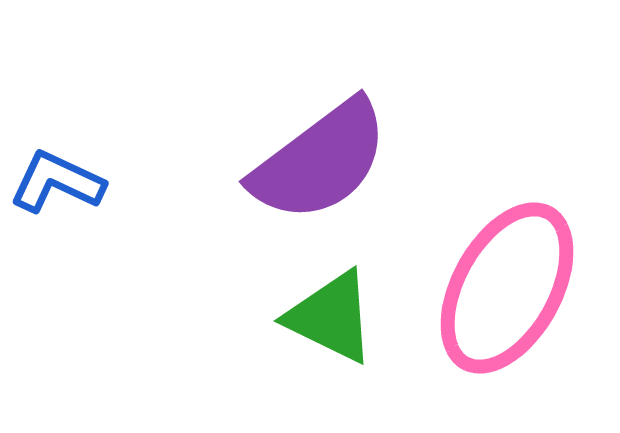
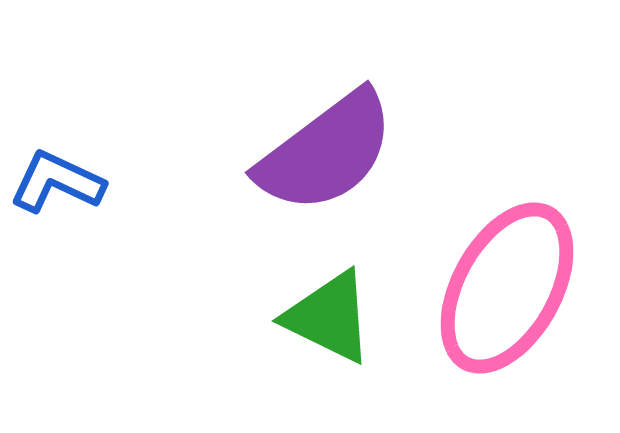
purple semicircle: moved 6 px right, 9 px up
green triangle: moved 2 px left
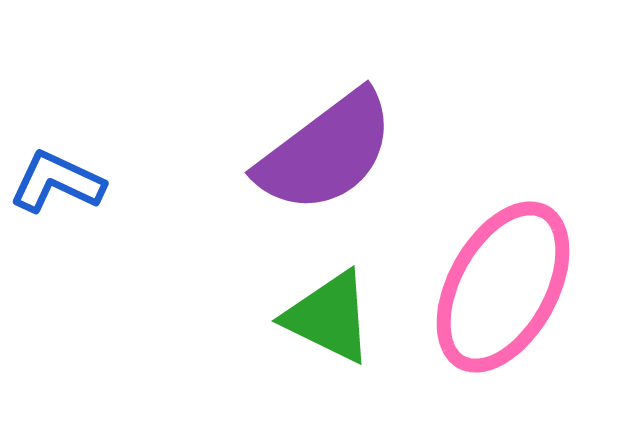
pink ellipse: moved 4 px left, 1 px up
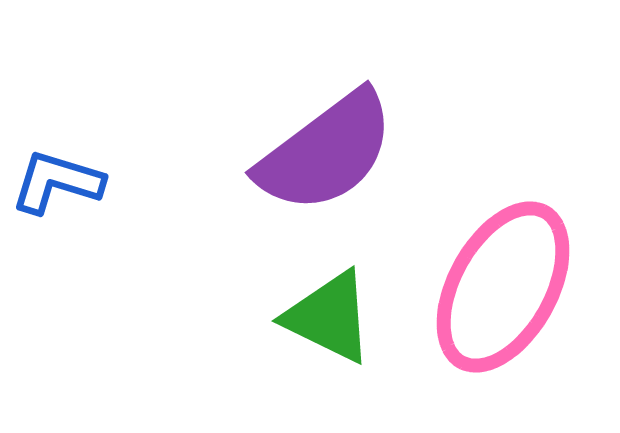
blue L-shape: rotated 8 degrees counterclockwise
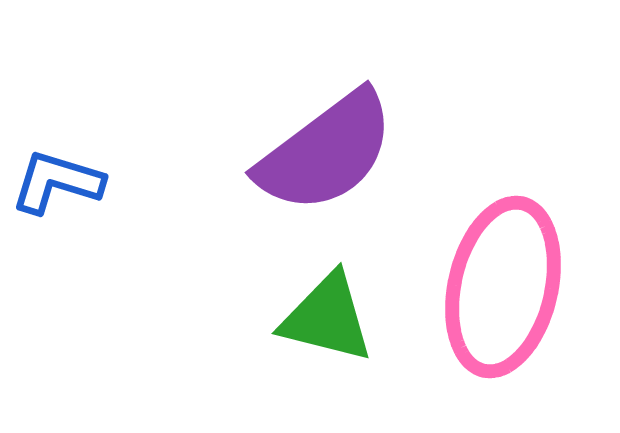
pink ellipse: rotated 16 degrees counterclockwise
green triangle: moved 2 px left, 1 px down; rotated 12 degrees counterclockwise
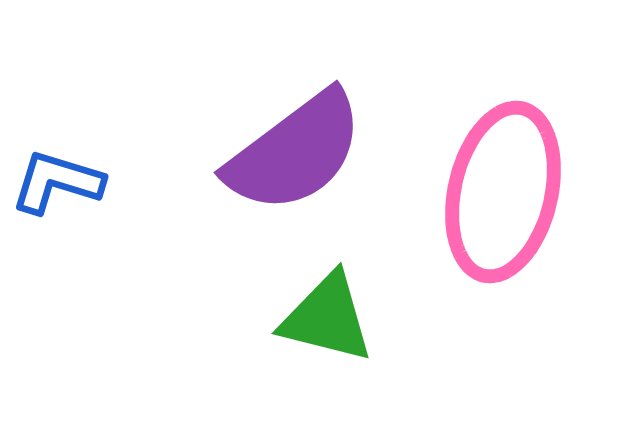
purple semicircle: moved 31 px left
pink ellipse: moved 95 px up
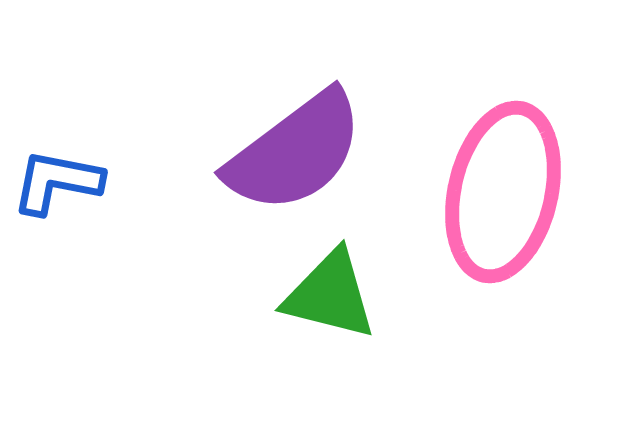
blue L-shape: rotated 6 degrees counterclockwise
green triangle: moved 3 px right, 23 px up
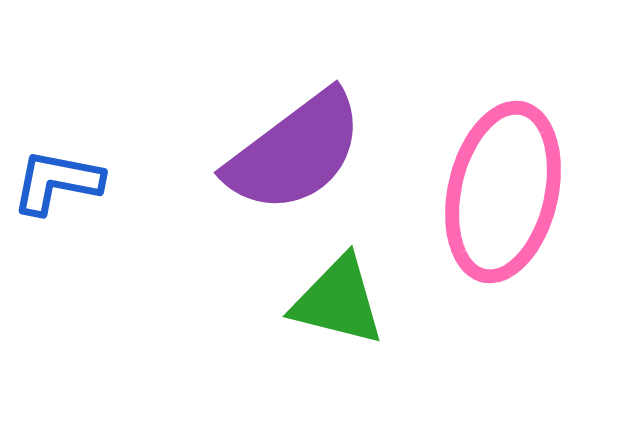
green triangle: moved 8 px right, 6 px down
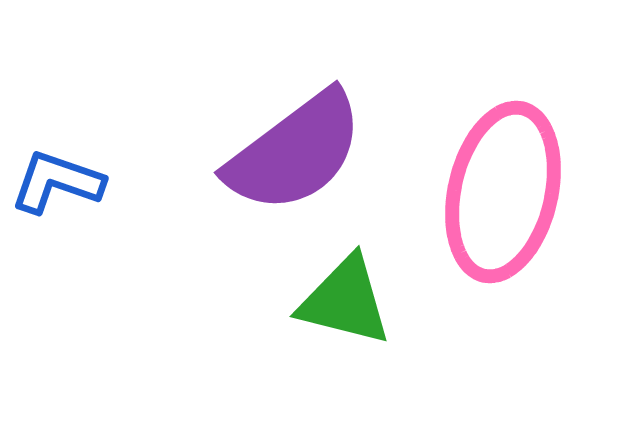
blue L-shape: rotated 8 degrees clockwise
green triangle: moved 7 px right
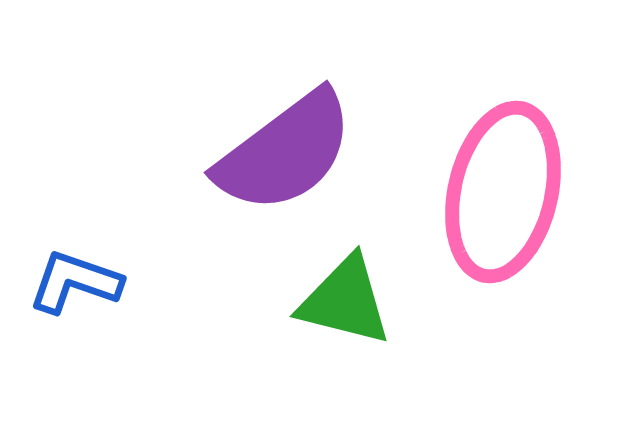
purple semicircle: moved 10 px left
blue L-shape: moved 18 px right, 100 px down
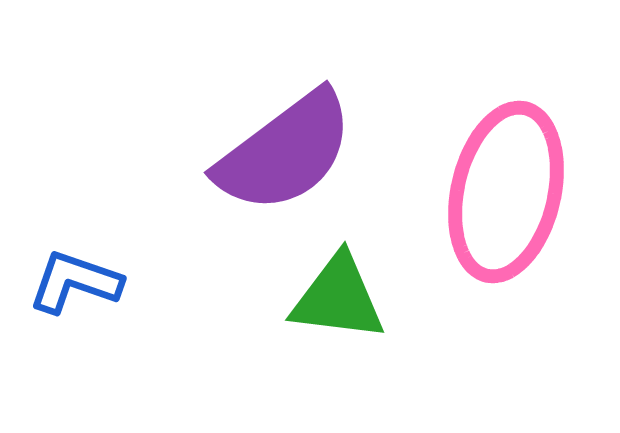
pink ellipse: moved 3 px right
green triangle: moved 7 px left, 3 px up; rotated 7 degrees counterclockwise
